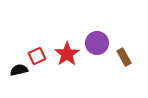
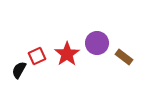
brown rectangle: rotated 24 degrees counterclockwise
black semicircle: rotated 48 degrees counterclockwise
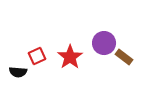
purple circle: moved 7 px right
red star: moved 3 px right, 3 px down
black semicircle: moved 1 px left, 2 px down; rotated 114 degrees counterclockwise
